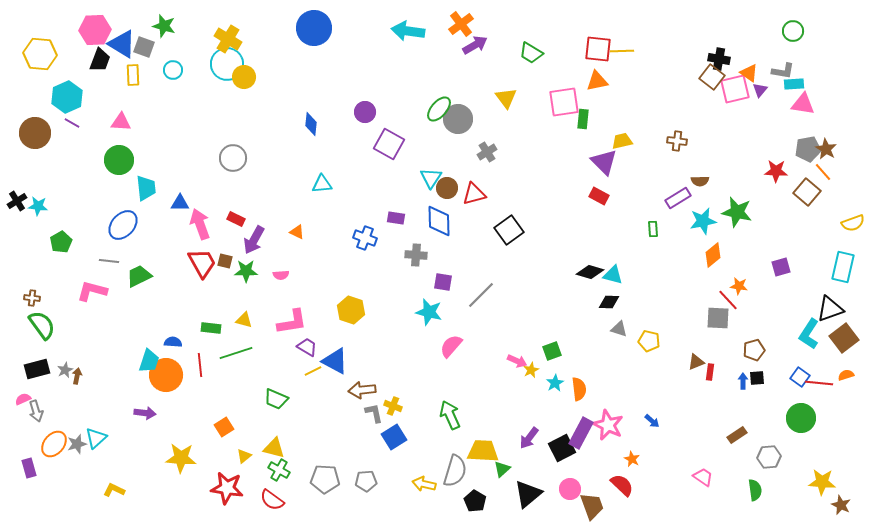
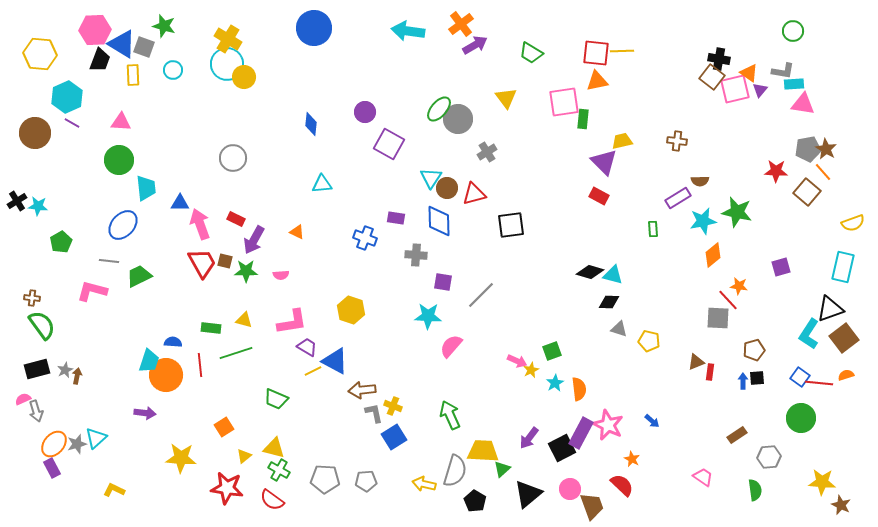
red square at (598, 49): moved 2 px left, 4 px down
black square at (509, 230): moved 2 px right, 5 px up; rotated 28 degrees clockwise
cyan star at (429, 312): moved 1 px left, 4 px down; rotated 12 degrees counterclockwise
purple rectangle at (29, 468): moved 23 px right; rotated 12 degrees counterclockwise
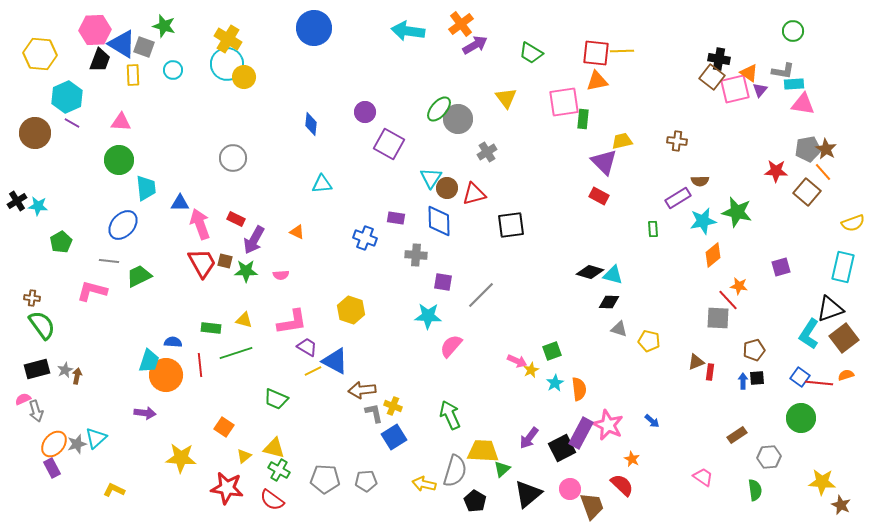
orange square at (224, 427): rotated 24 degrees counterclockwise
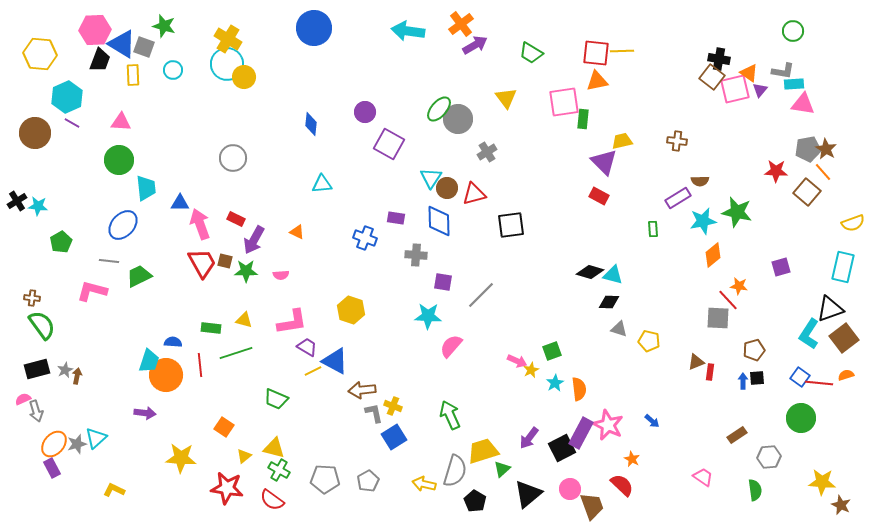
yellow trapezoid at (483, 451): rotated 20 degrees counterclockwise
gray pentagon at (366, 481): moved 2 px right; rotated 25 degrees counterclockwise
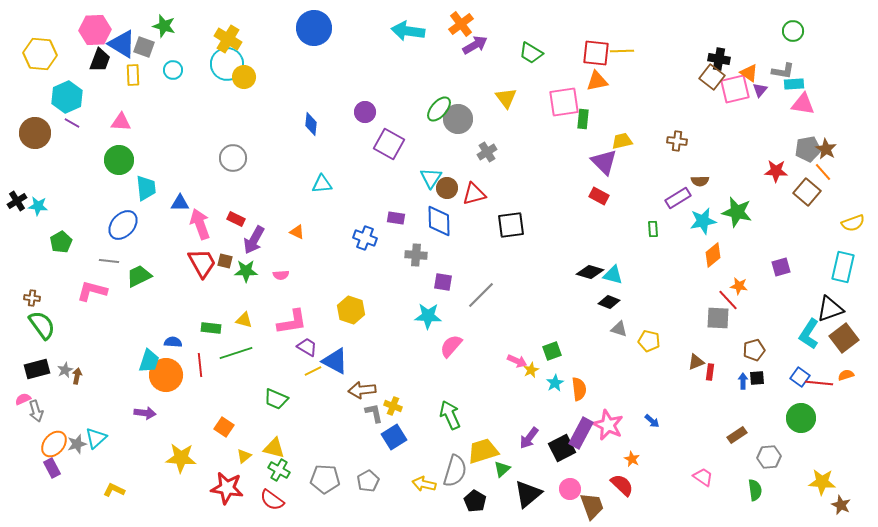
black diamond at (609, 302): rotated 20 degrees clockwise
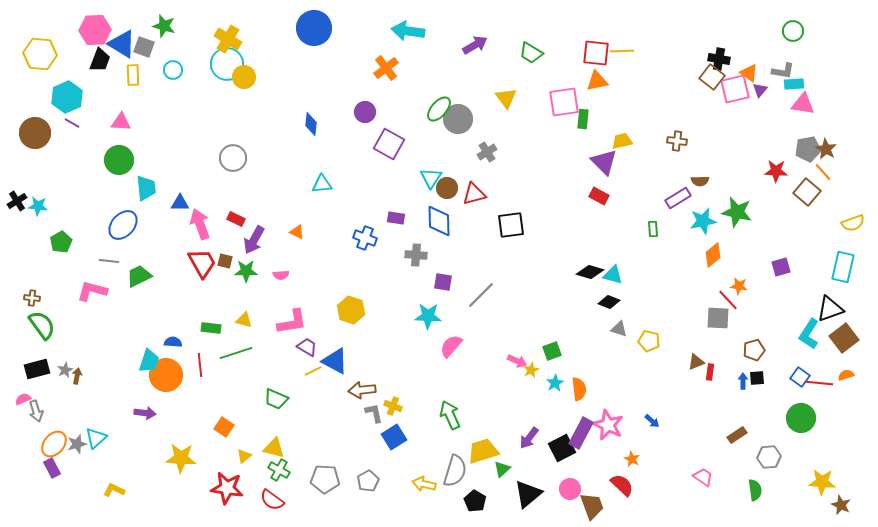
orange cross at (461, 24): moved 75 px left, 44 px down
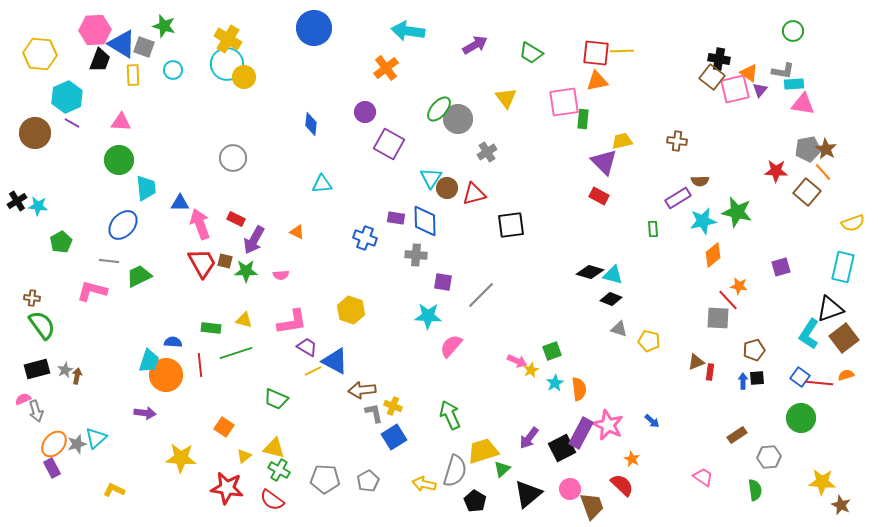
blue diamond at (439, 221): moved 14 px left
black diamond at (609, 302): moved 2 px right, 3 px up
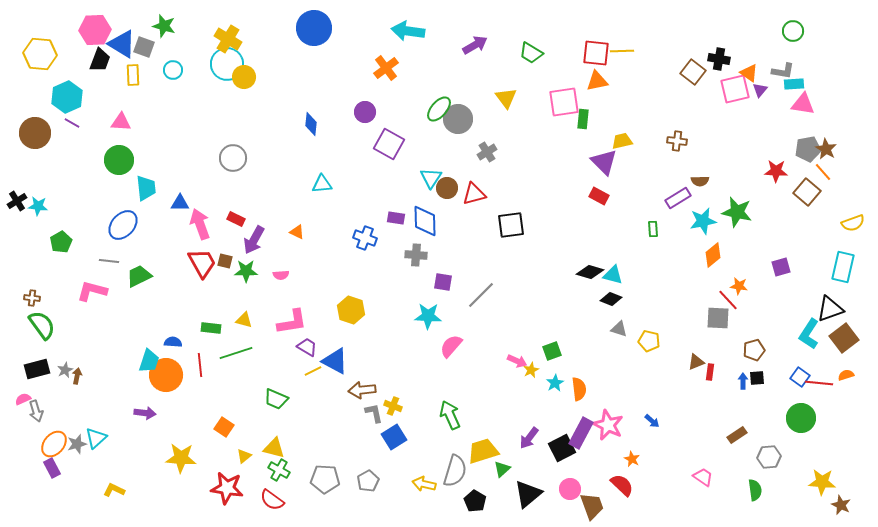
brown square at (712, 77): moved 19 px left, 5 px up
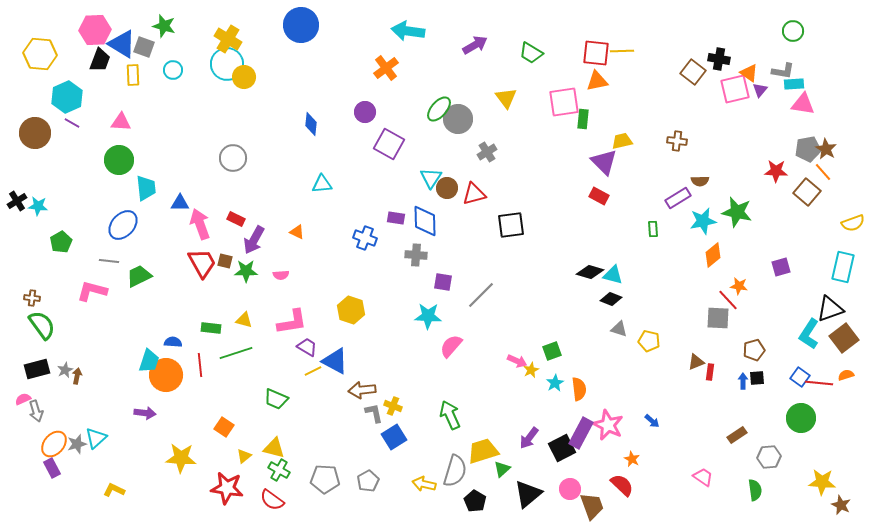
blue circle at (314, 28): moved 13 px left, 3 px up
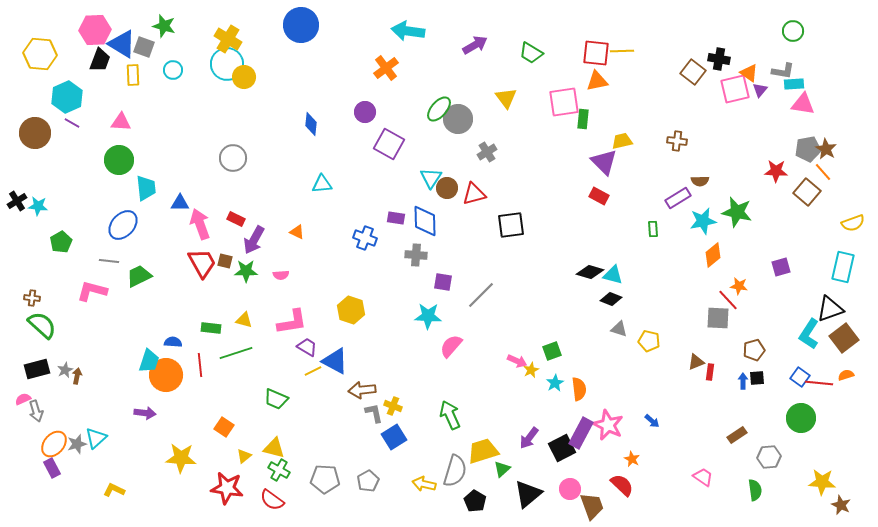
green semicircle at (42, 325): rotated 12 degrees counterclockwise
